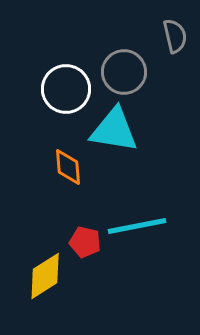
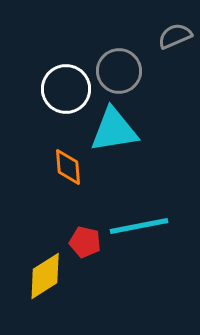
gray semicircle: rotated 100 degrees counterclockwise
gray circle: moved 5 px left, 1 px up
cyan triangle: rotated 18 degrees counterclockwise
cyan line: moved 2 px right
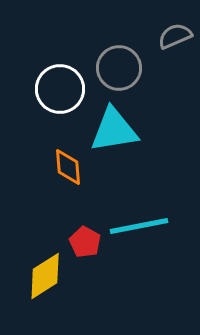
gray circle: moved 3 px up
white circle: moved 6 px left
red pentagon: rotated 16 degrees clockwise
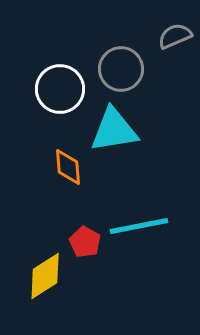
gray circle: moved 2 px right, 1 px down
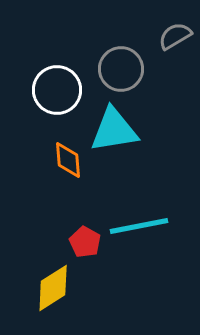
gray semicircle: rotated 8 degrees counterclockwise
white circle: moved 3 px left, 1 px down
orange diamond: moved 7 px up
yellow diamond: moved 8 px right, 12 px down
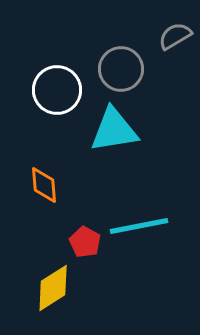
orange diamond: moved 24 px left, 25 px down
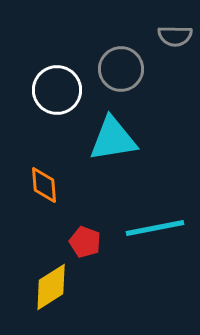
gray semicircle: rotated 148 degrees counterclockwise
cyan triangle: moved 1 px left, 9 px down
cyan line: moved 16 px right, 2 px down
red pentagon: rotated 8 degrees counterclockwise
yellow diamond: moved 2 px left, 1 px up
